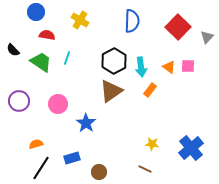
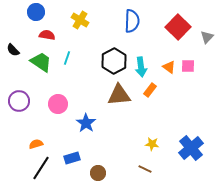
brown triangle: moved 8 px right, 4 px down; rotated 30 degrees clockwise
brown circle: moved 1 px left, 1 px down
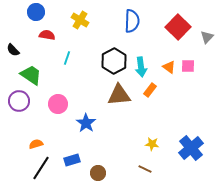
green trapezoid: moved 10 px left, 13 px down
blue rectangle: moved 2 px down
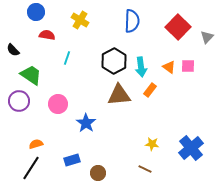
black line: moved 10 px left
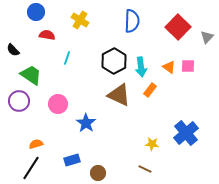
brown triangle: rotated 30 degrees clockwise
blue cross: moved 5 px left, 15 px up
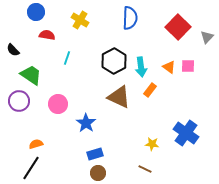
blue semicircle: moved 2 px left, 3 px up
brown triangle: moved 2 px down
blue cross: rotated 15 degrees counterclockwise
blue rectangle: moved 23 px right, 6 px up
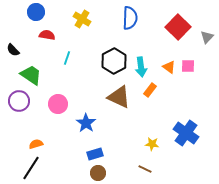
yellow cross: moved 2 px right, 1 px up
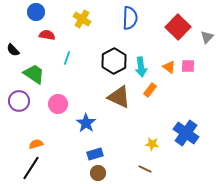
green trapezoid: moved 3 px right, 1 px up
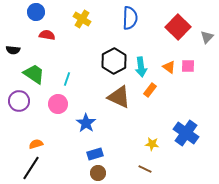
black semicircle: rotated 40 degrees counterclockwise
cyan line: moved 21 px down
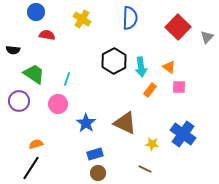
pink square: moved 9 px left, 21 px down
brown triangle: moved 6 px right, 26 px down
blue cross: moved 3 px left, 1 px down
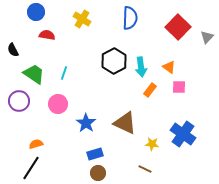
black semicircle: rotated 56 degrees clockwise
cyan line: moved 3 px left, 6 px up
